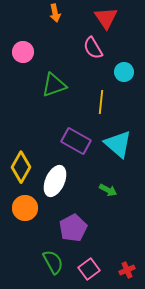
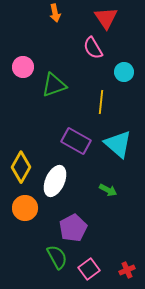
pink circle: moved 15 px down
green semicircle: moved 4 px right, 5 px up
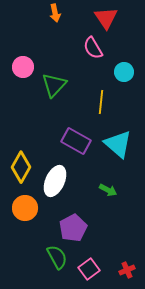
green triangle: rotated 28 degrees counterclockwise
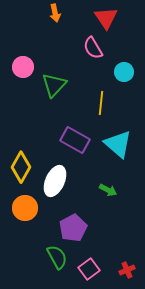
yellow line: moved 1 px down
purple rectangle: moved 1 px left, 1 px up
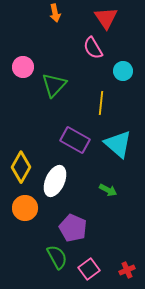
cyan circle: moved 1 px left, 1 px up
purple pentagon: rotated 20 degrees counterclockwise
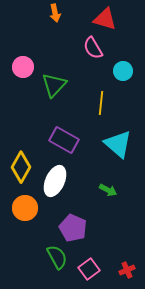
red triangle: moved 1 px left, 1 px down; rotated 40 degrees counterclockwise
purple rectangle: moved 11 px left
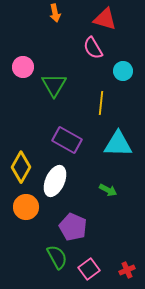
green triangle: rotated 12 degrees counterclockwise
purple rectangle: moved 3 px right
cyan triangle: rotated 40 degrees counterclockwise
orange circle: moved 1 px right, 1 px up
purple pentagon: moved 1 px up
